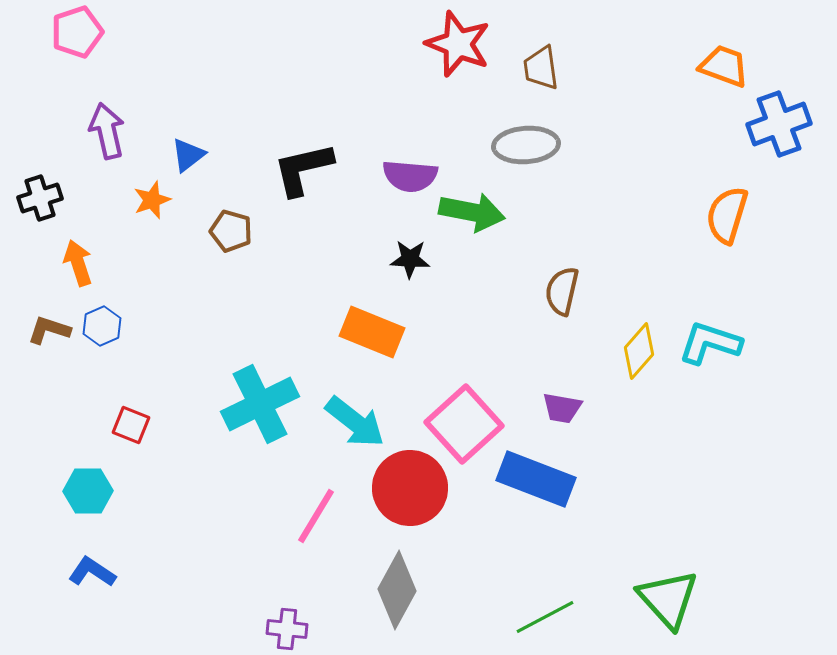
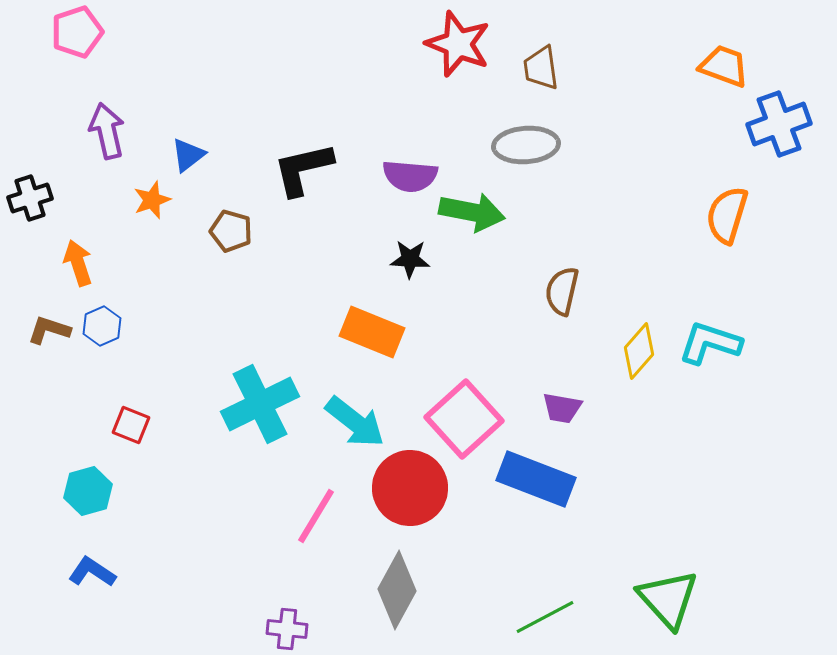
black cross: moved 10 px left
pink square: moved 5 px up
cyan hexagon: rotated 15 degrees counterclockwise
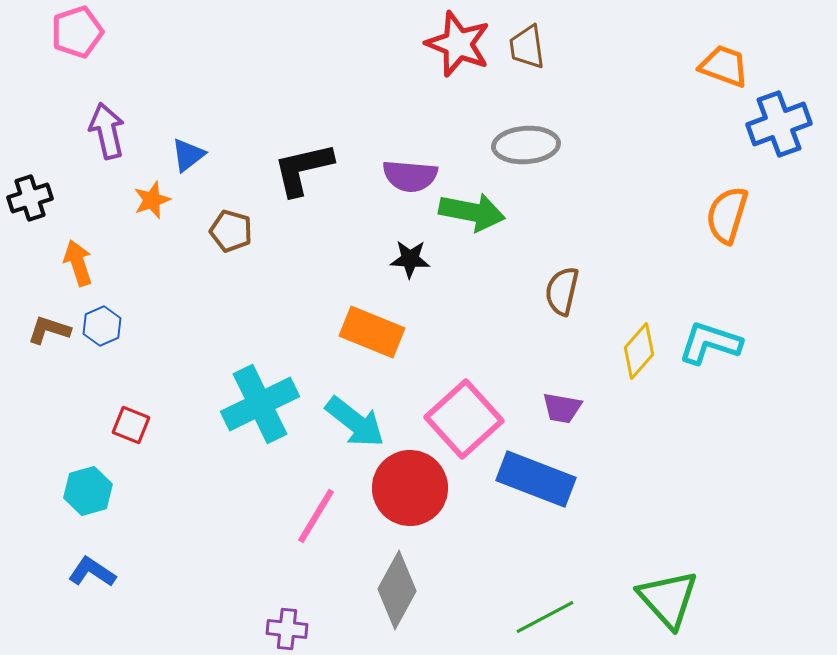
brown trapezoid: moved 14 px left, 21 px up
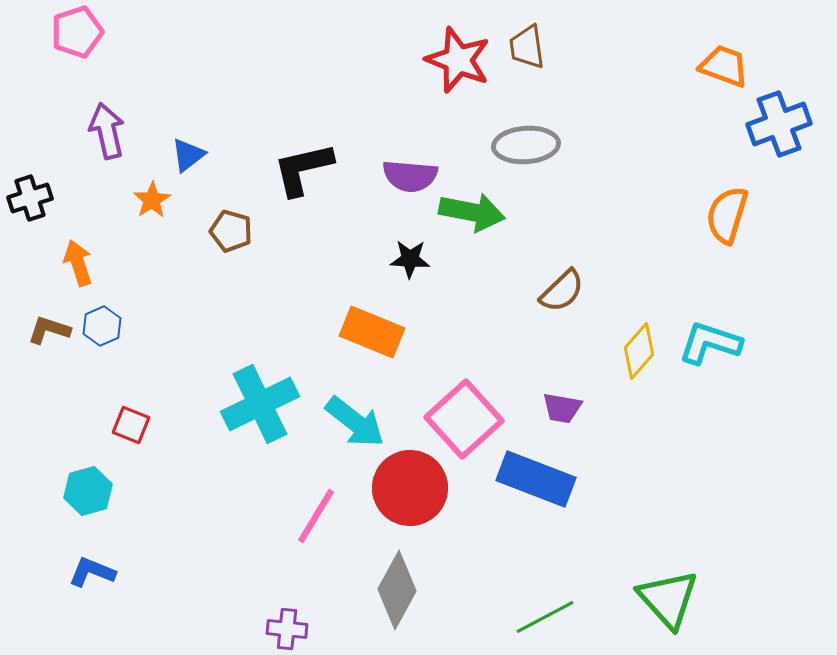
red star: moved 16 px down
orange star: rotated 12 degrees counterclockwise
brown semicircle: rotated 147 degrees counterclockwise
blue L-shape: rotated 12 degrees counterclockwise
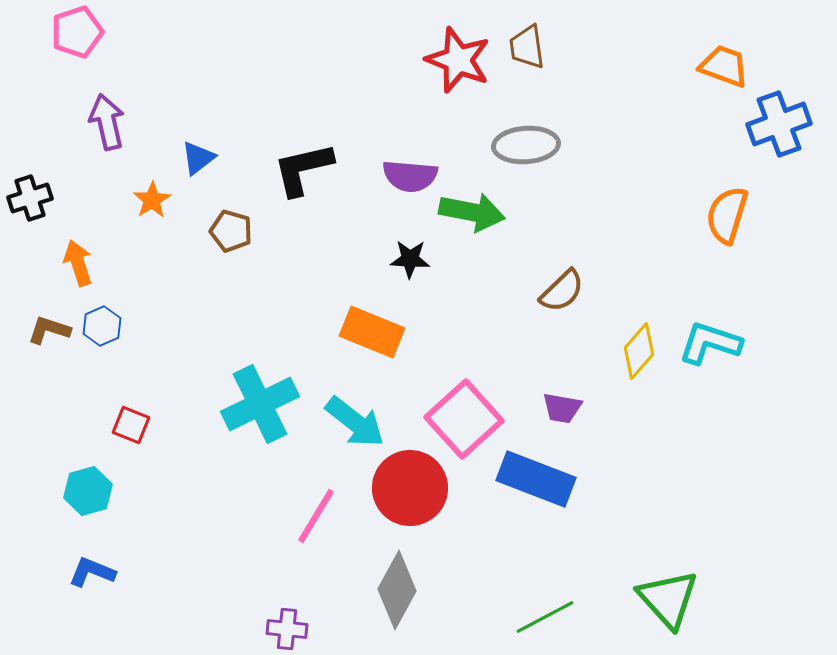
purple arrow: moved 9 px up
blue triangle: moved 10 px right, 3 px down
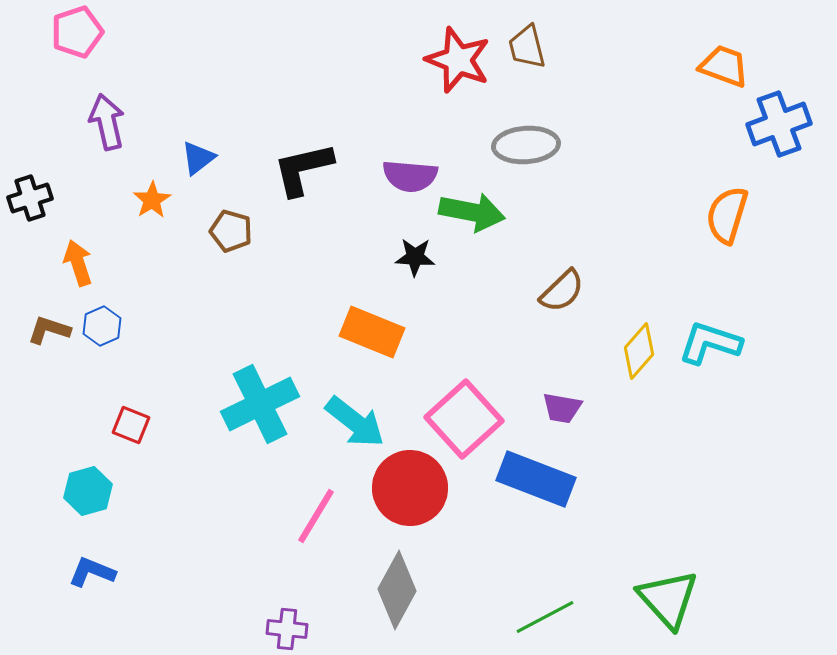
brown trapezoid: rotated 6 degrees counterclockwise
black star: moved 5 px right, 2 px up
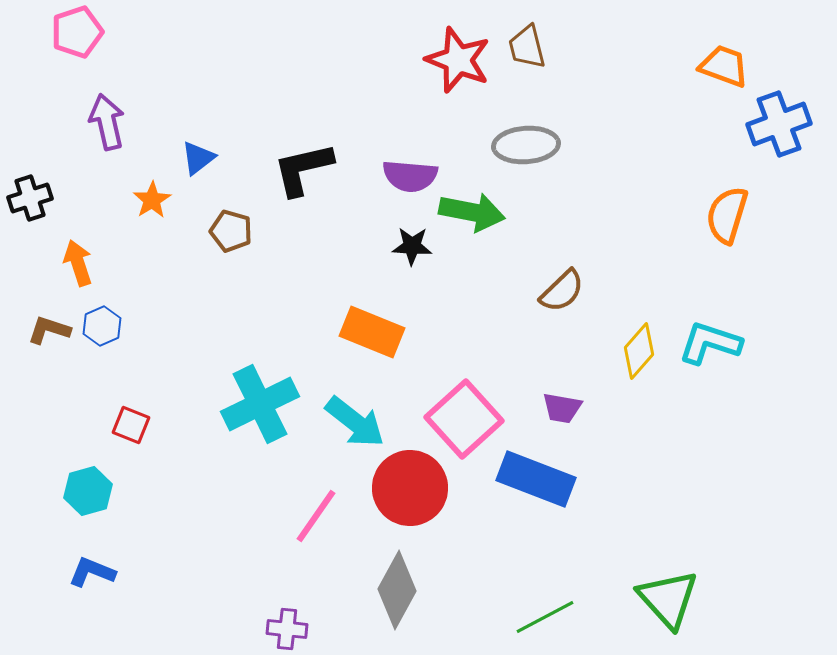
black star: moved 3 px left, 11 px up
pink line: rotated 4 degrees clockwise
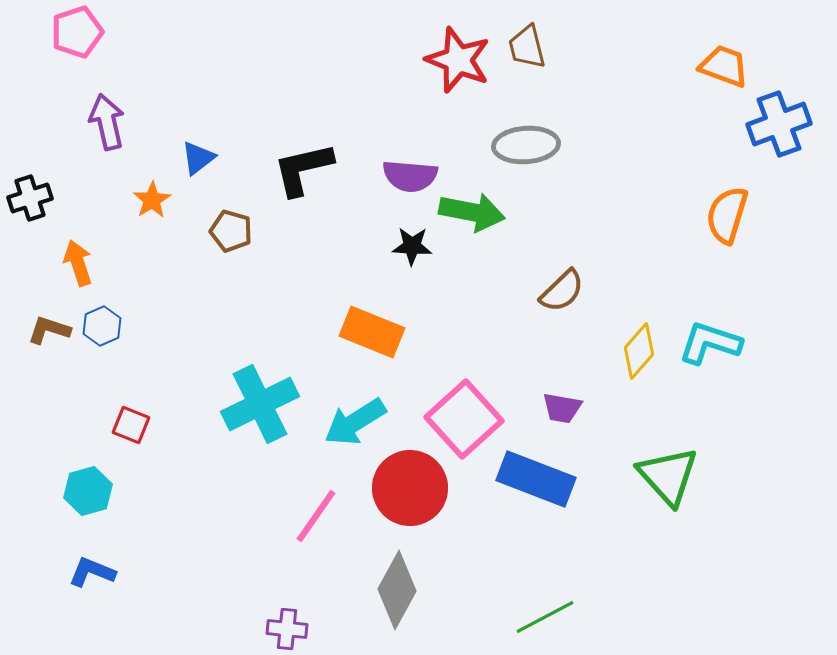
cyan arrow: rotated 110 degrees clockwise
green triangle: moved 123 px up
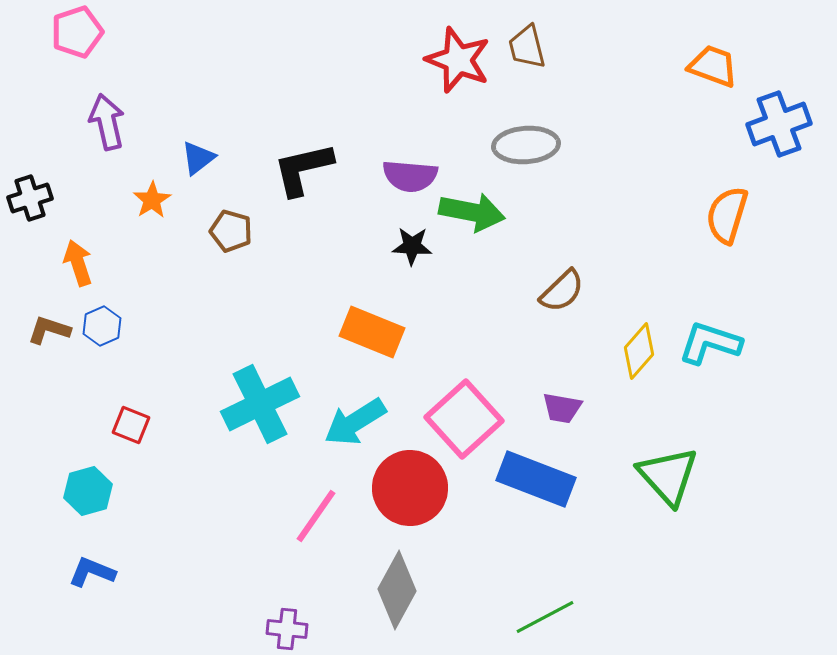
orange trapezoid: moved 11 px left
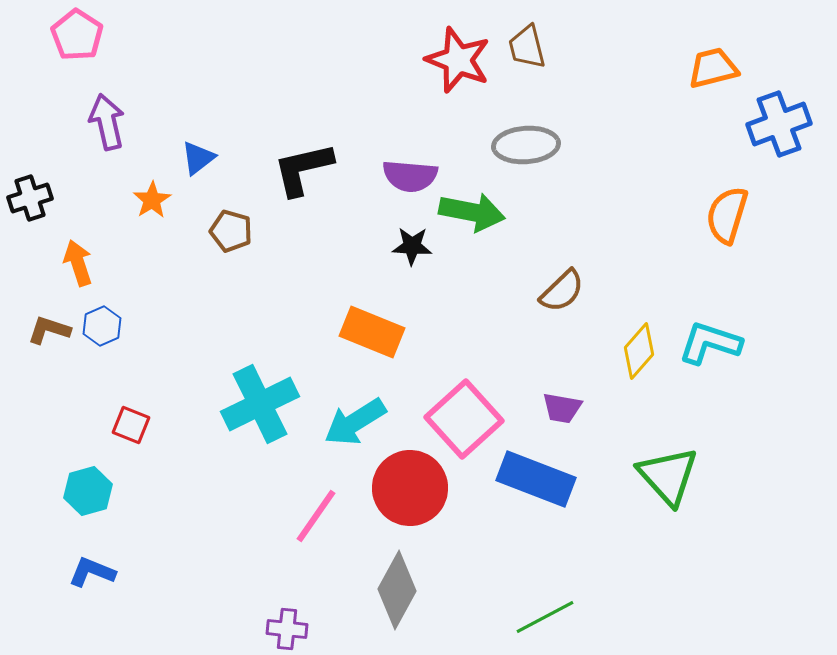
pink pentagon: moved 3 px down; rotated 21 degrees counterclockwise
orange trapezoid: moved 2 px down; rotated 34 degrees counterclockwise
